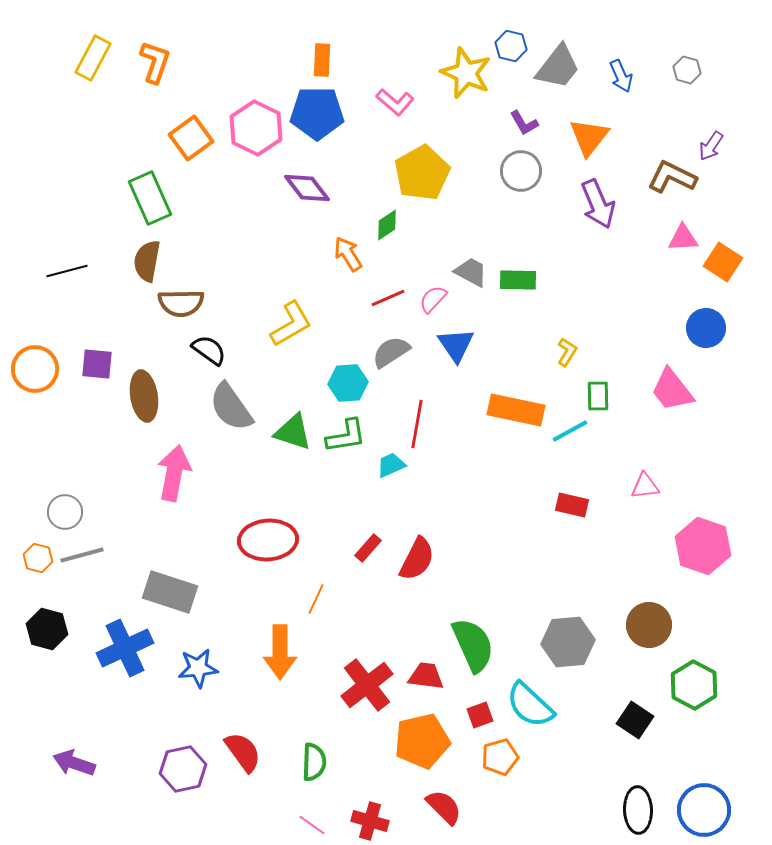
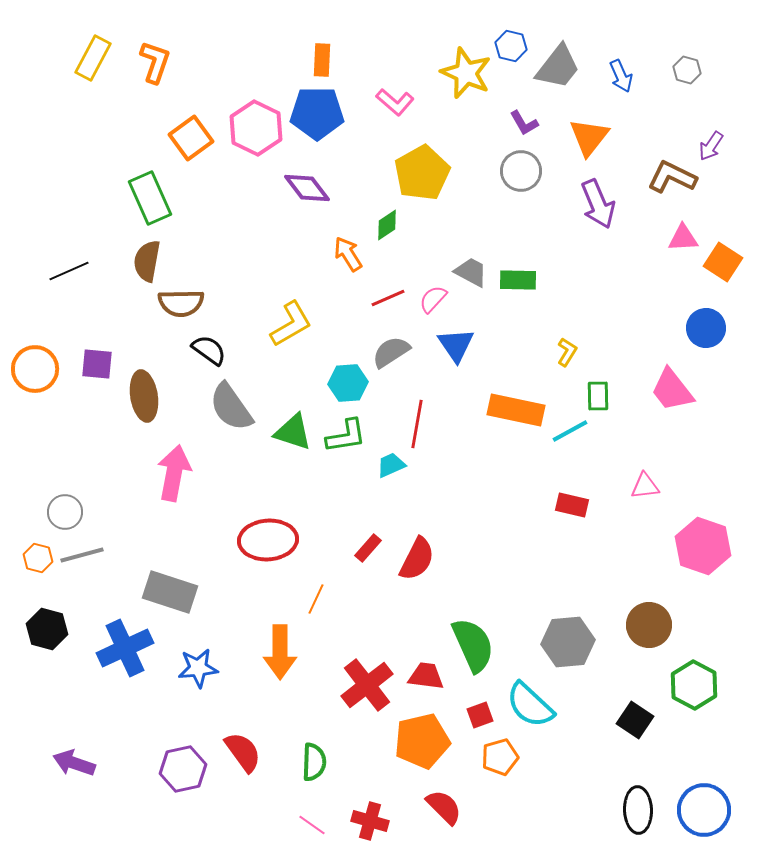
black line at (67, 271): moved 2 px right; rotated 9 degrees counterclockwise
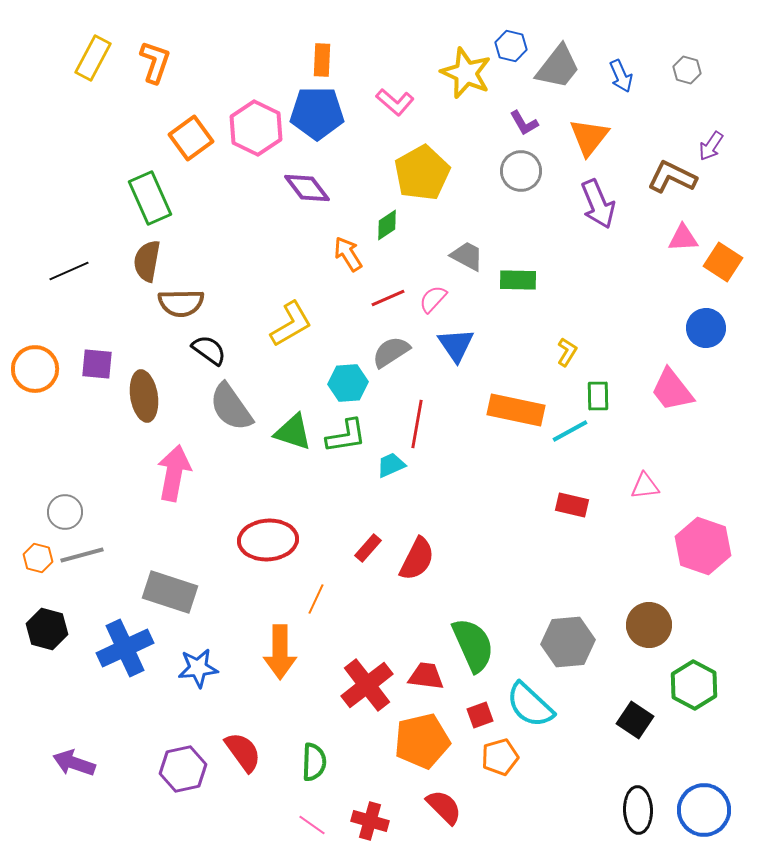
gray trapezoid at (471, 272): moved 4 px left, 16 px up
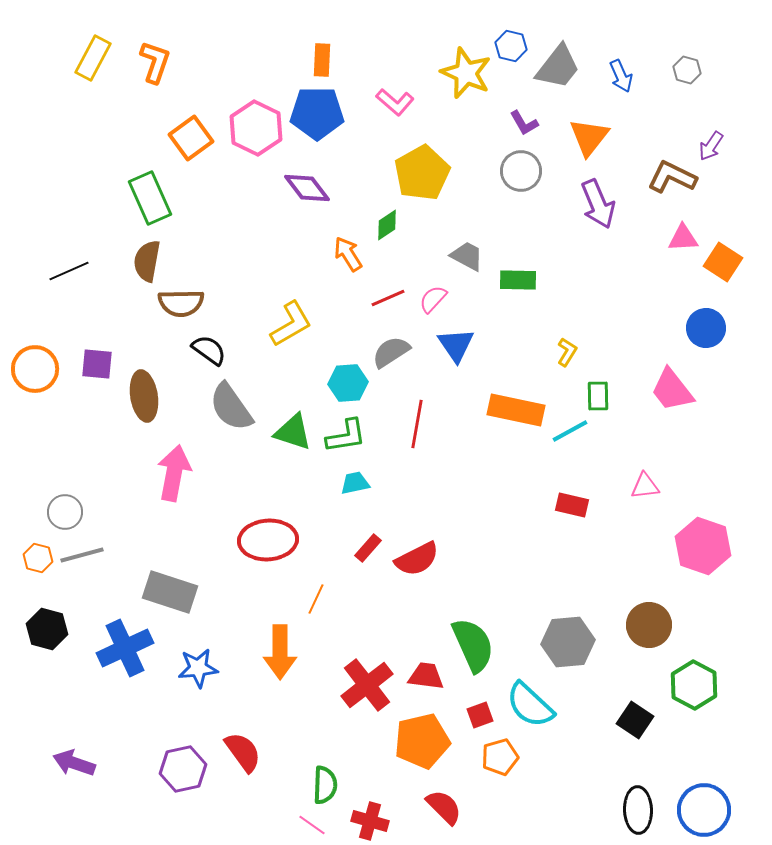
cyan trapezoid at (391, 465): moved 36 px left, 18 px down; rotated 12 degrees clockwise
red semicircle at (417, 559): rotated 36 degrees clockwise
green semicircle at (314, 762): moved 11 px right, 23 px down
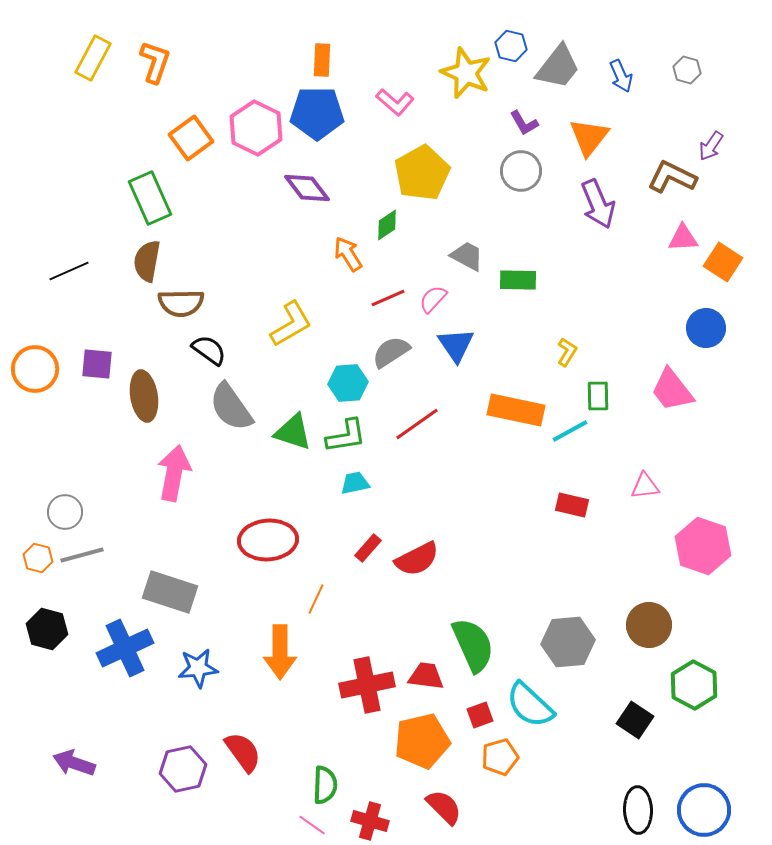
red line at (417, 424): rotated 45 degrees clockwise
red cross at (367, 685): rotated 26 degrees clockwise
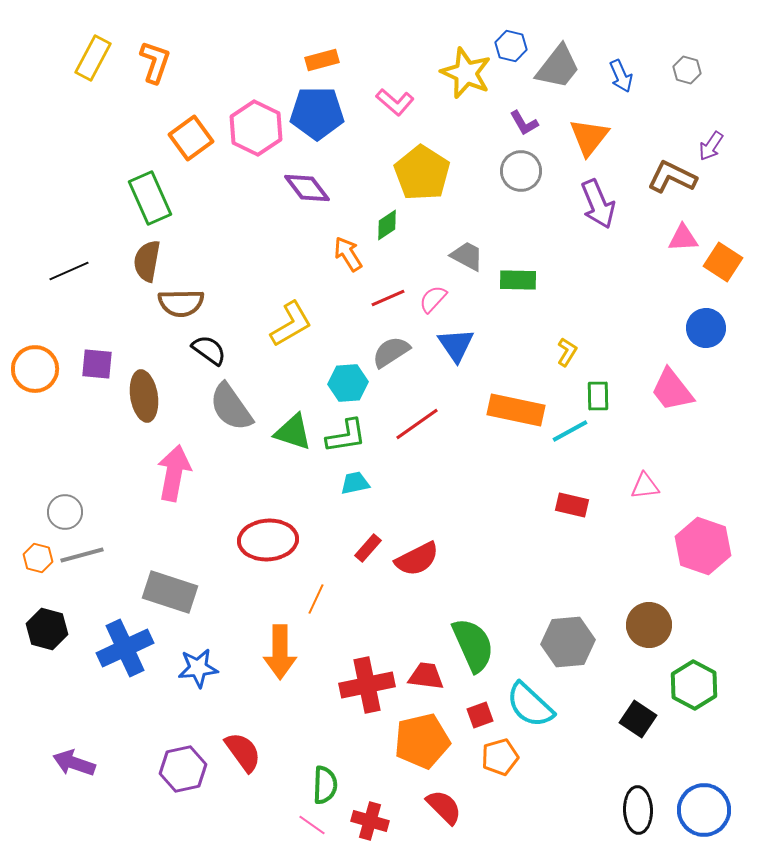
orange rectangle at (322, 60): rotated 72 degrees clockwise
yellow pentagon at (422, 173): rotated 10 degrees counterclockwise
black square at (635, 720): moved 3 px right, 1 px up
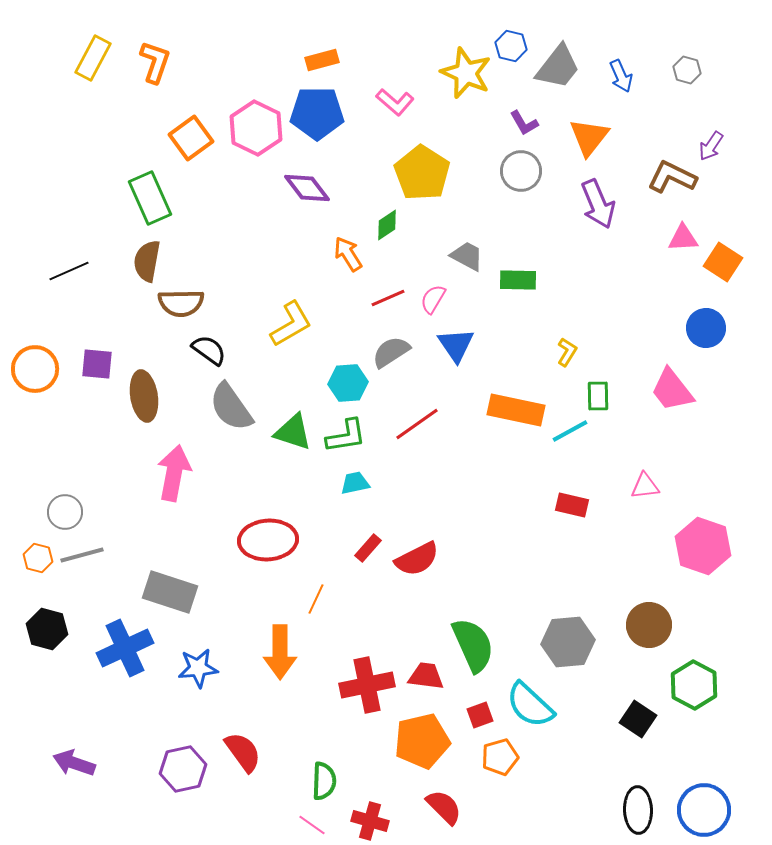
pink semicircle at (433, 299): rotated 12 degrees counterclockwise
green semicircle at (325, 785): moved 1 px left, 4 px up
